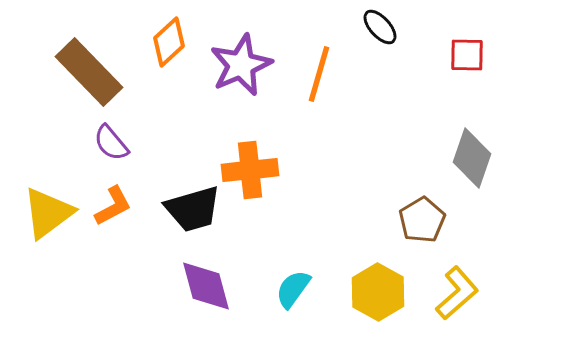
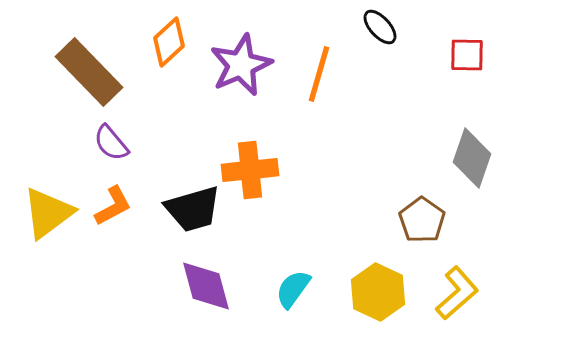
brown pentagon: rotated 6 degrees counterclockwise
yellow hexagon: rotated 4 degrees counterclockwise
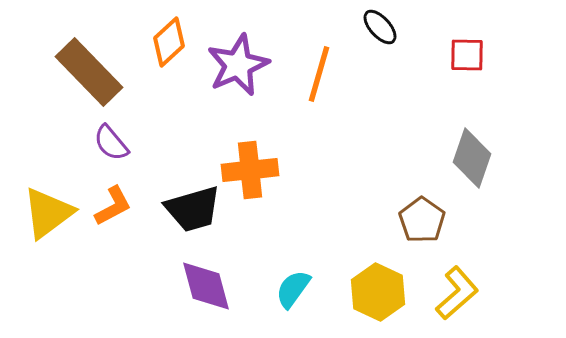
purple star: moved 3 px left
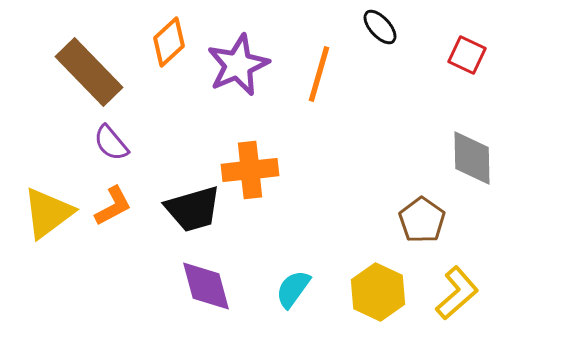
red square: rotated 24 degrees clockwise
gray diamond: rotated 20 degrees counterclockwise
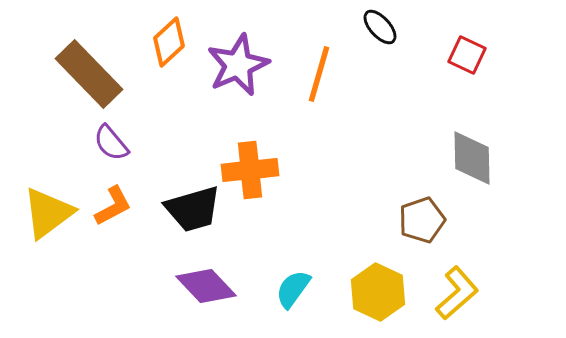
brown rectangle: moved 2 px down
brown pentagon: rotated 18 degrees clockwise
purple diamond: rotated 28 degrees counterclockwise
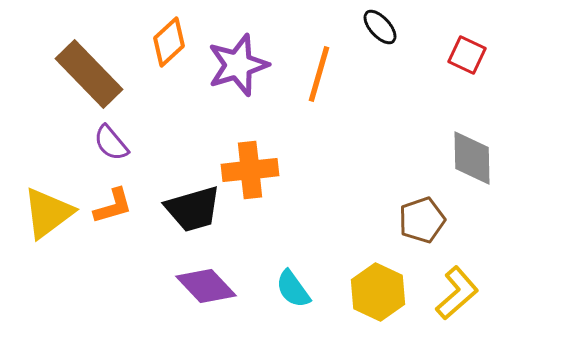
purple star: rotated 6 degrees clockwise
orange L-shape: rotated 12 degrees clockwise
cyan semicircle: rotated 72 degrees counterclockwise
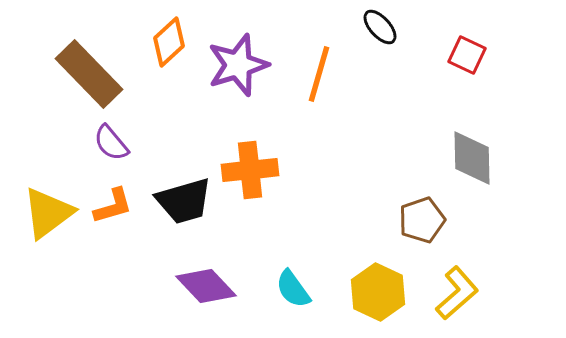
black trapezoid: moved 9 px left, 8 px up
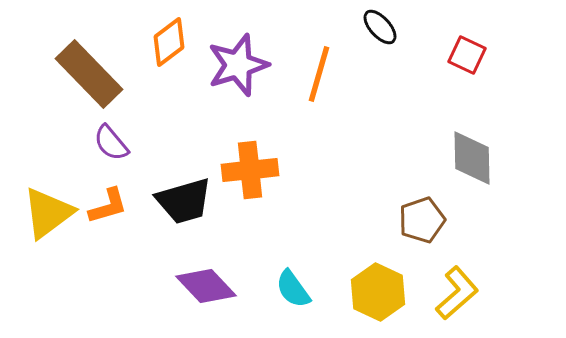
orange diamond: rotated 6 degrees clockwise
orange L-shape: moved 5 px left
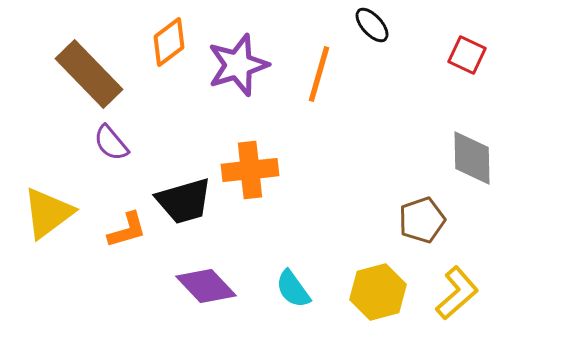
black ellipse: moved 8 px left, 2 px up
orange L-shape: moved 19 px right, 24 px down
yellow hexagon: rotated 20 degrees clockwise
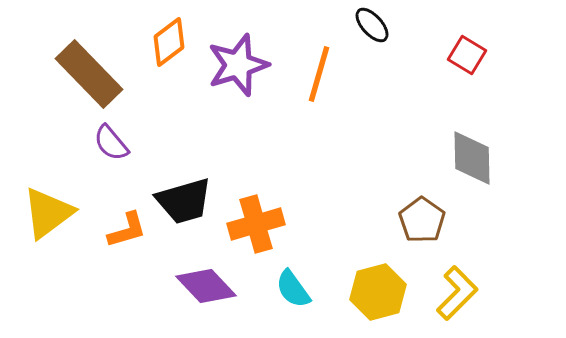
red square: rotated 6 degrees clockwise
orange cross: moved 6 px right, 54 px down; rotated 10 degrees counterclockwise
brown pentagon: rotated 18 degrees counterclockwise
yellow L-shape: rotated 4 degrees counterclockwise
